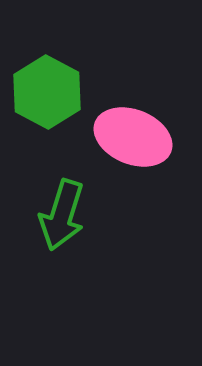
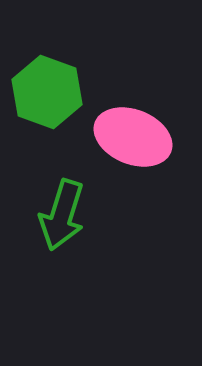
green hexagon: rotated 8 degrees counterclockwise
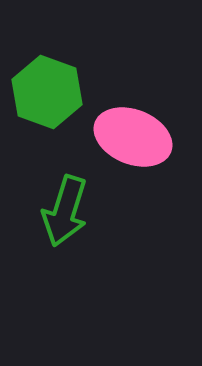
green arrow: moved 3 px right, 4 px up
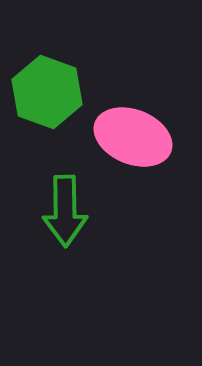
green arrow: rotated 18 degrees counterclockwise
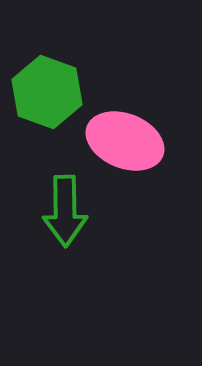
pink ellipse: moved 8 px left, 4 px down
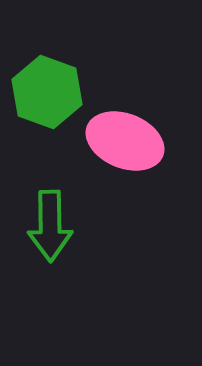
green arrow: moved 15 px left, 15 px down
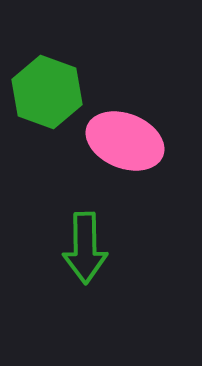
green arrow: moved 35 px right, 22 px down
